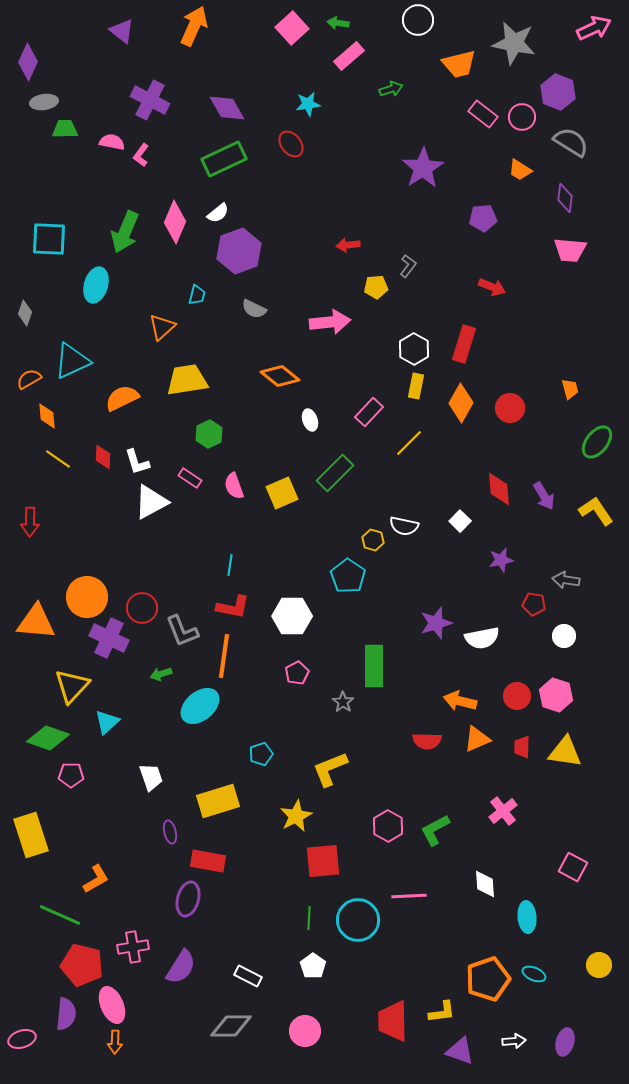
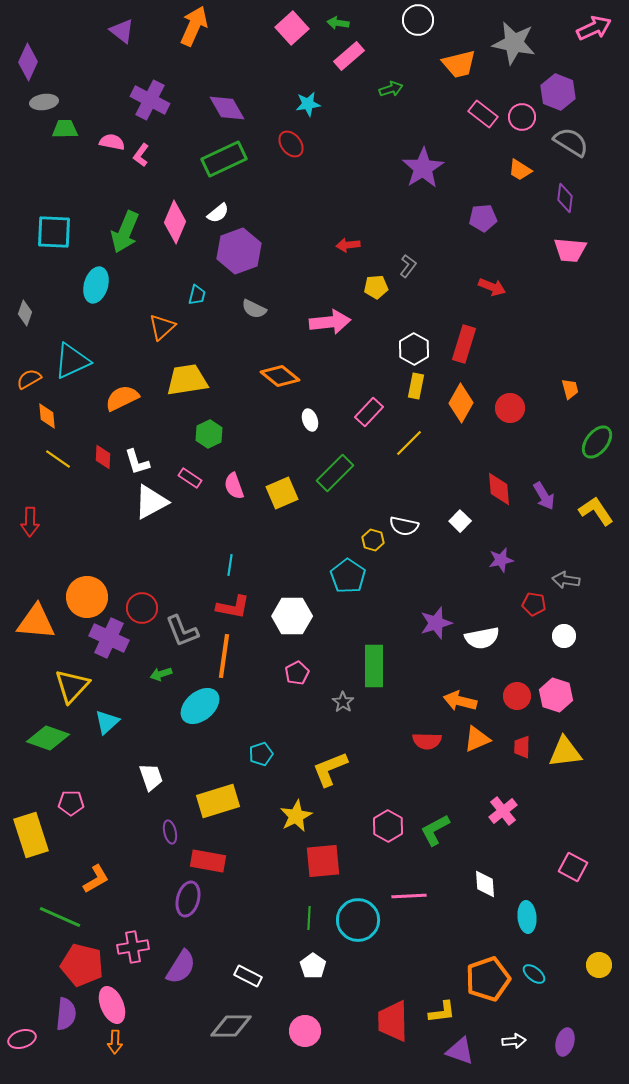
cyan square at (49, 239): moved 5 px right, 7 px up
yellow triangle at (565, 752): rotated 15 degrees counterclockwise
pink pentagon at (71, 775): moved 28 px down
green line at (60, 915): moved 2 px down
cyan ellipse at (534, 974): rotated 15 degrees clockwise
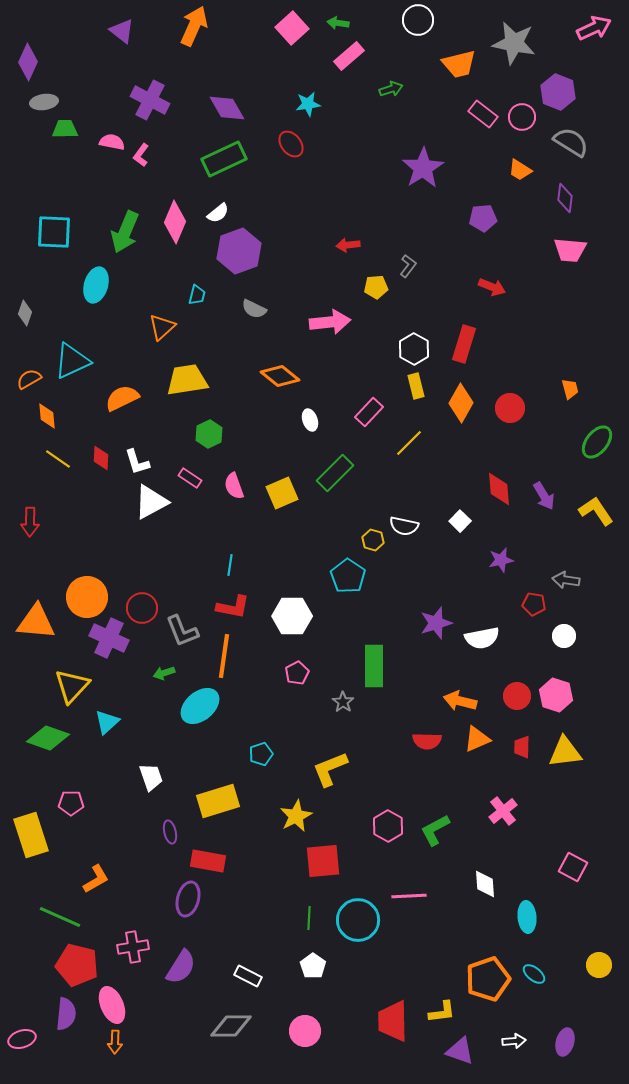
yellow rectangle at (416, 386): rotated 25 degrees counterclockwise
red diamond at (103, 457): moved 2 px left, 1 px down
green arrow at (161, 674): moved 3 px right, 1 px up
red pentagon at (82, 965): moved 5 px left
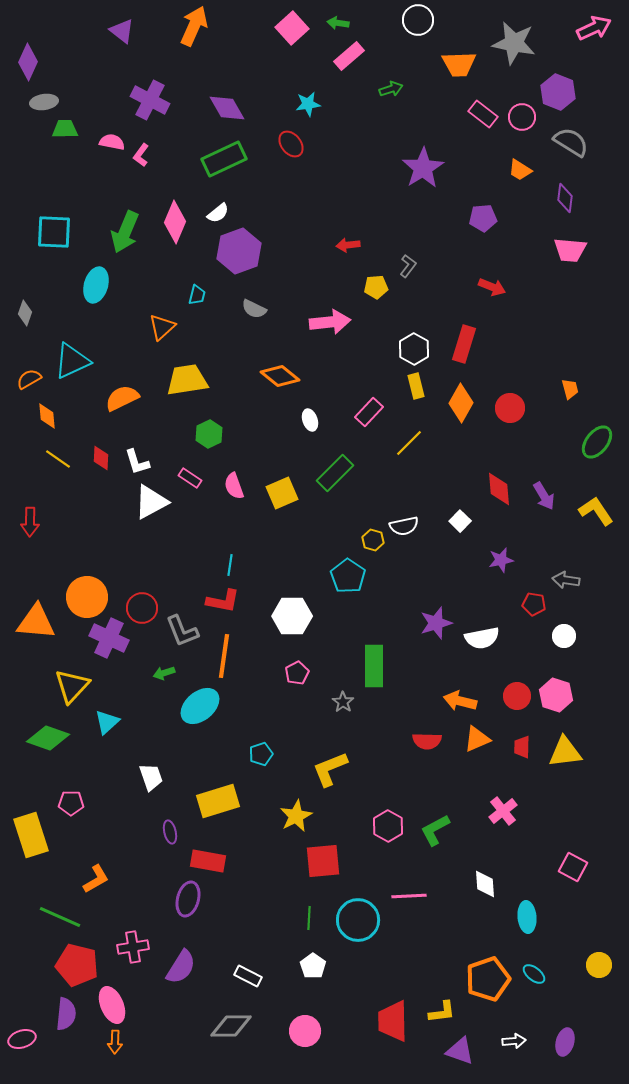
orange trapezoid at (459, 64): rotated 12 degrees clockwise
white semicircle at (404, 526): rotated 24 degrees counterclockwise
red L-shape at (233, 607): moved 10 px left, 6 px up
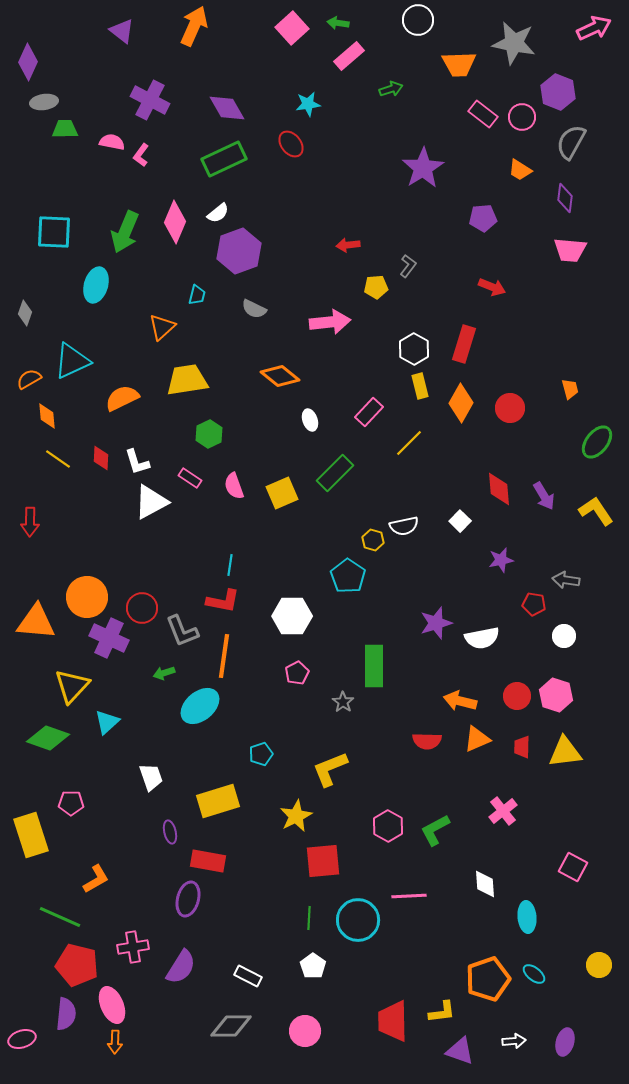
gray semicircle at (571, 142): rotated 93 degrees counterclockwise
yellow rectangle at (416, 386): moved 4 px right
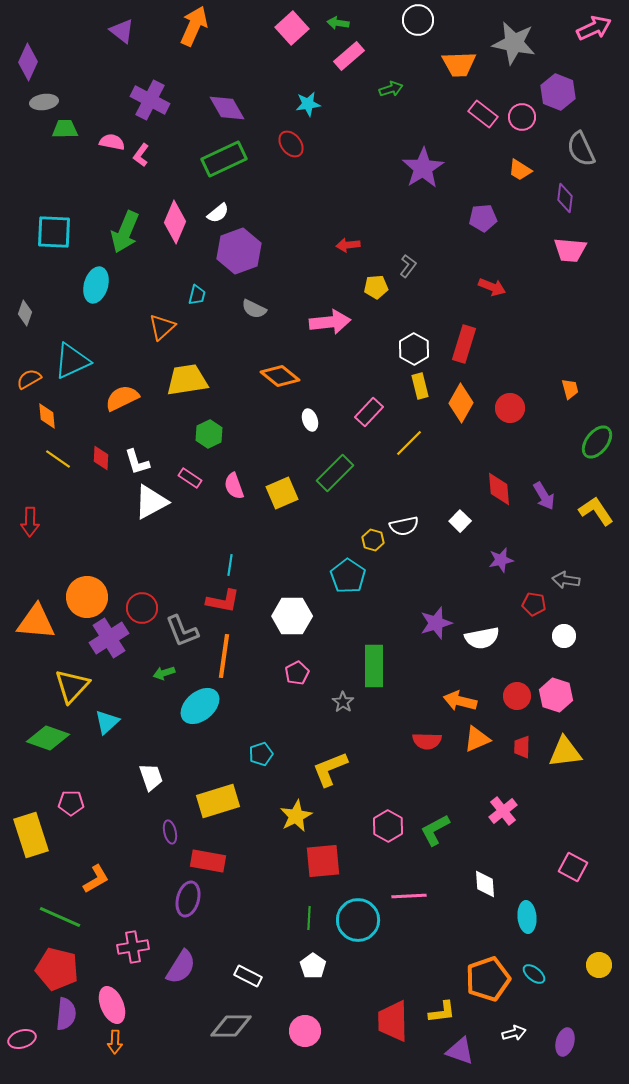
gray semicircle at (571, 142): moved 10 px right, 7 px down; rotated 54 degrees counterclockwise
purple cross at (109, 638): rotated 33 degrees clockwise
red pentagon at (77, 965): moved 20 px left, 4 px down
white arrow at (514, 1041): moved 8 px up; rotated 10 degrees counterclockwise
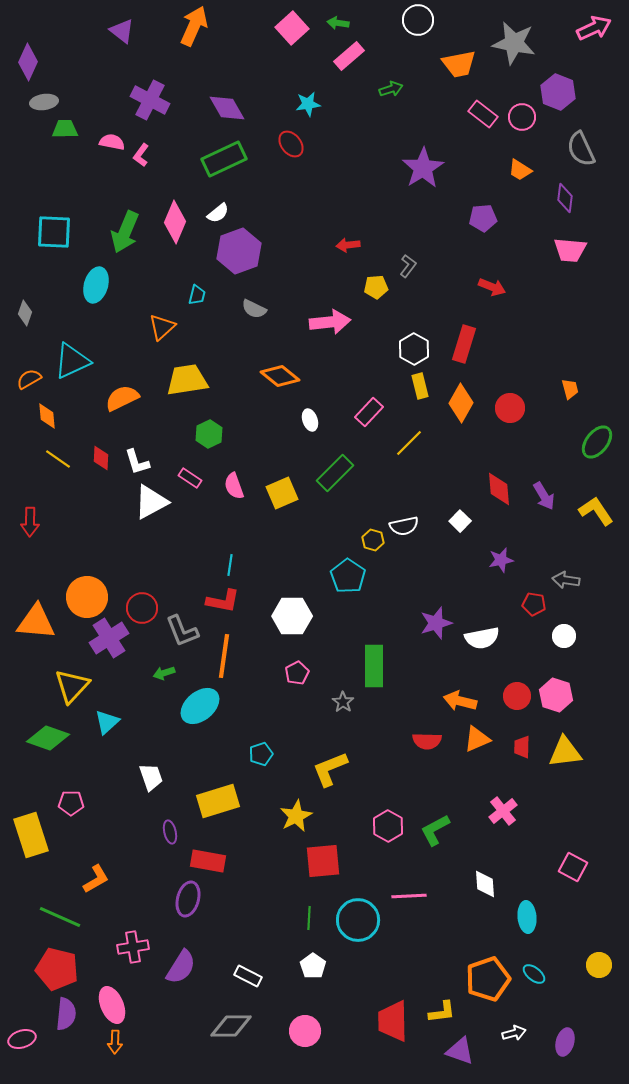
orange trapezoid at (459, 64): rotated 9 degrees counterclockwise
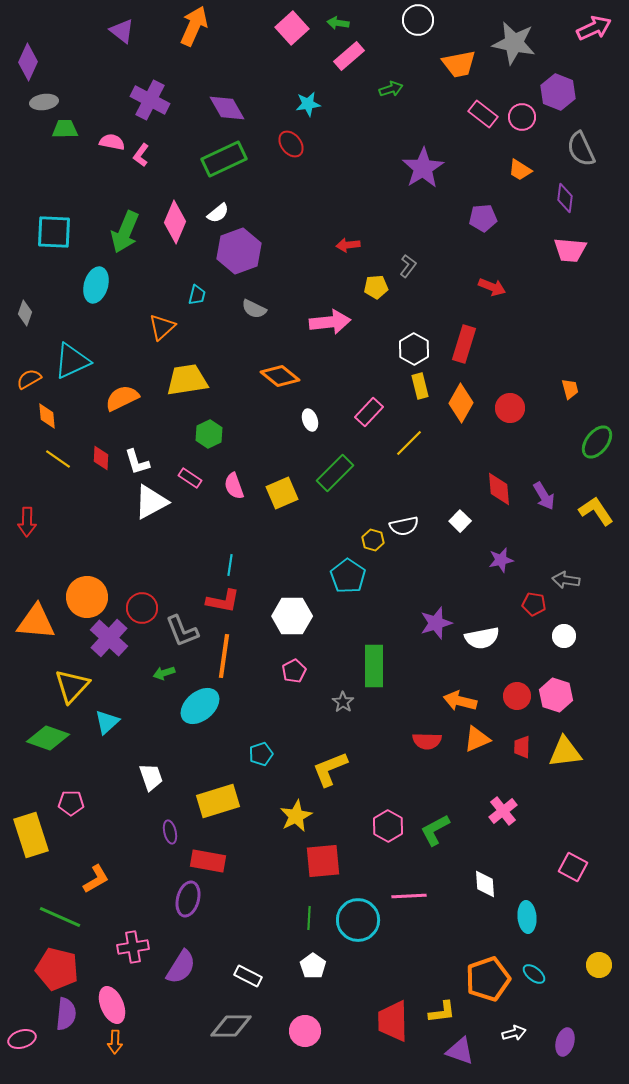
red arrow at (30, 522): moved 3 px left
purple cross at (109, 638): rotated 15 degrees counterclockwise
pink pentagon at (297, 673): moved 3 px left, 2 px up
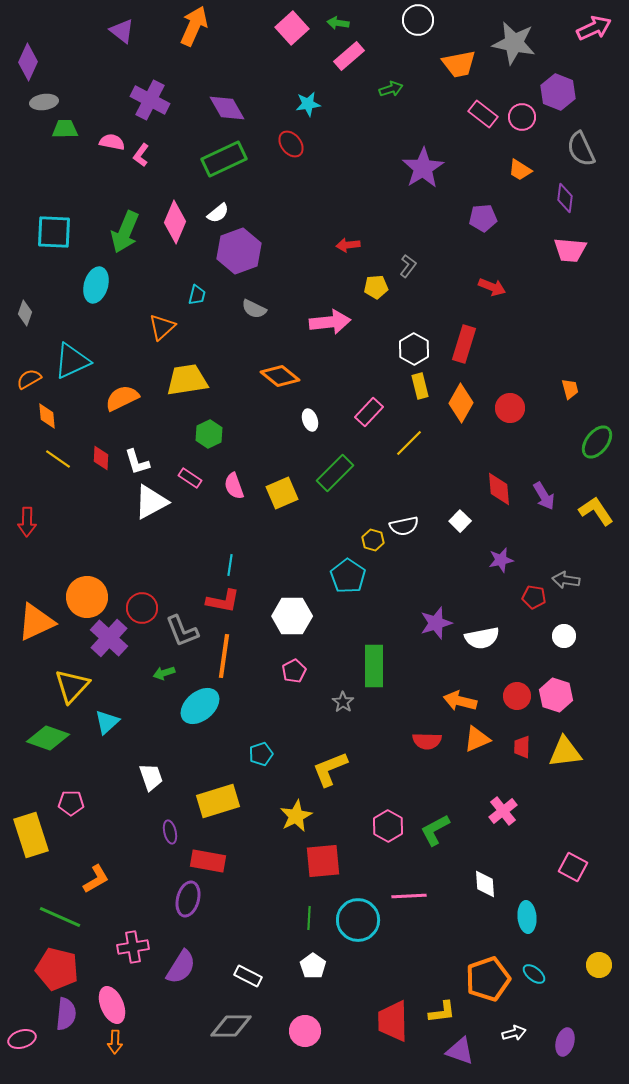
red pentagon at (534, 604): moved 7 px up
orange triangle at (36, 622): rotated 30 degrees counterclockwise
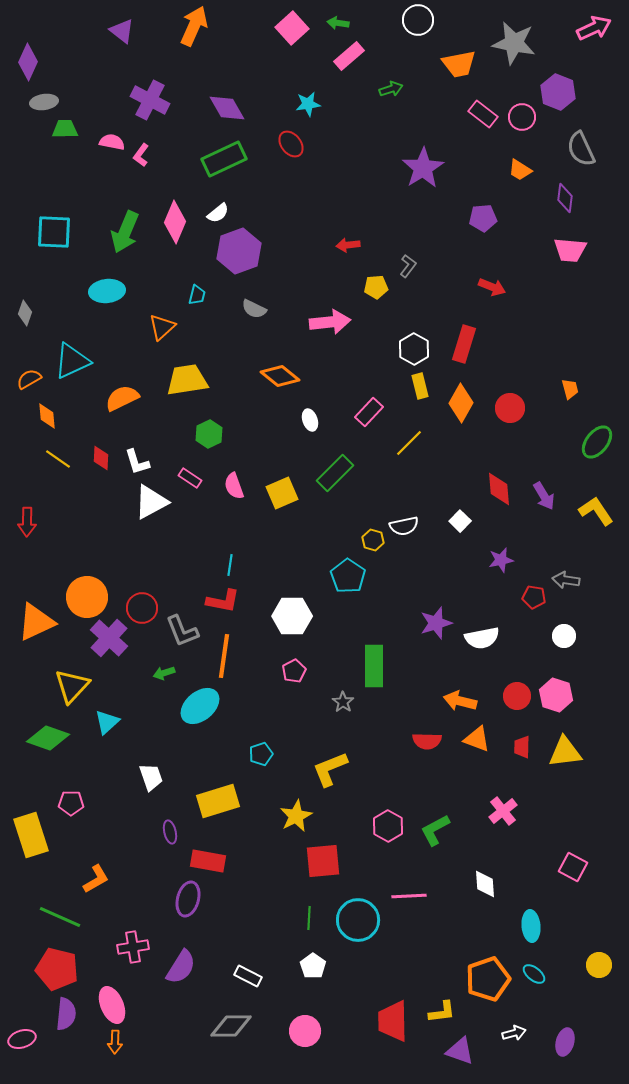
cyan ellipse at (96, 285): moved 11 px right, 6 px down; rotated 68 degrees clockwise
orange triangle at (477, 739): rotated 44 degrees clockwise
cyan ellipse at (527, 917): moved 4 px right, 9 px down
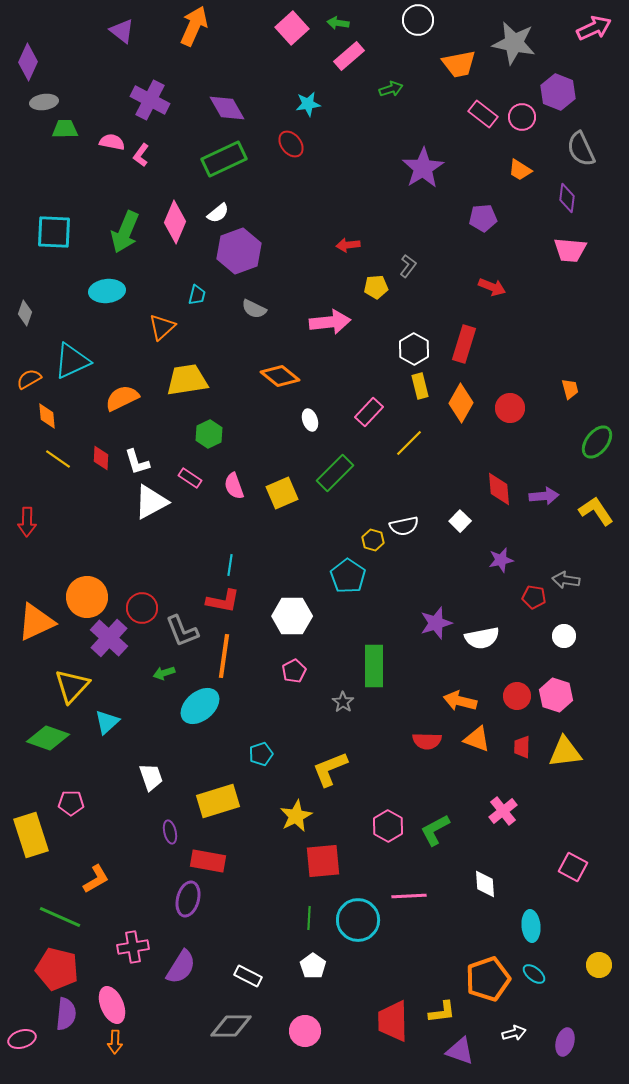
purple diamond at (565, 198): moved 2 px right
purple arrow at (544, 496): rotated 64 degrees counterclockwise
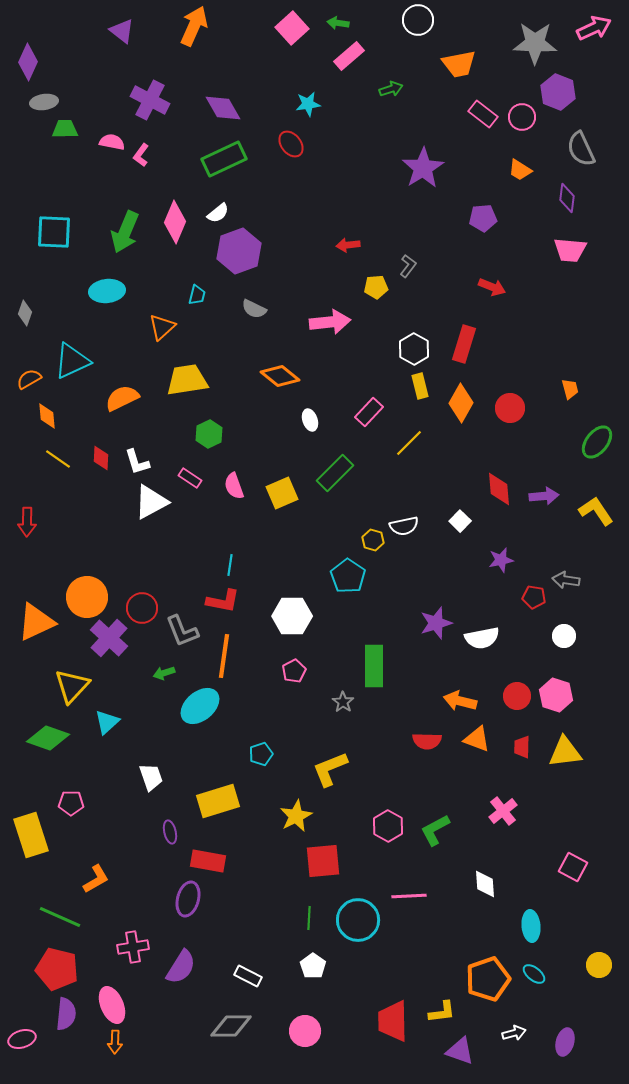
gray star at (514, 43): moved 21 px right; rotated 9 degrees counterclockwise
purple diamond at (227, 108): moved 4 px left
